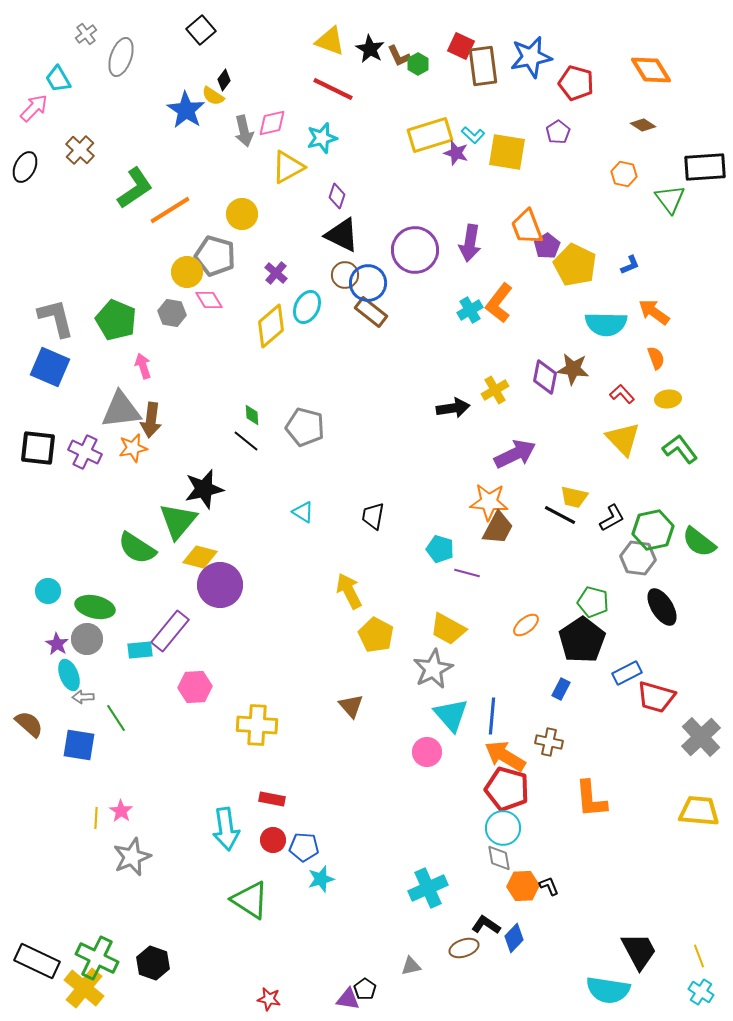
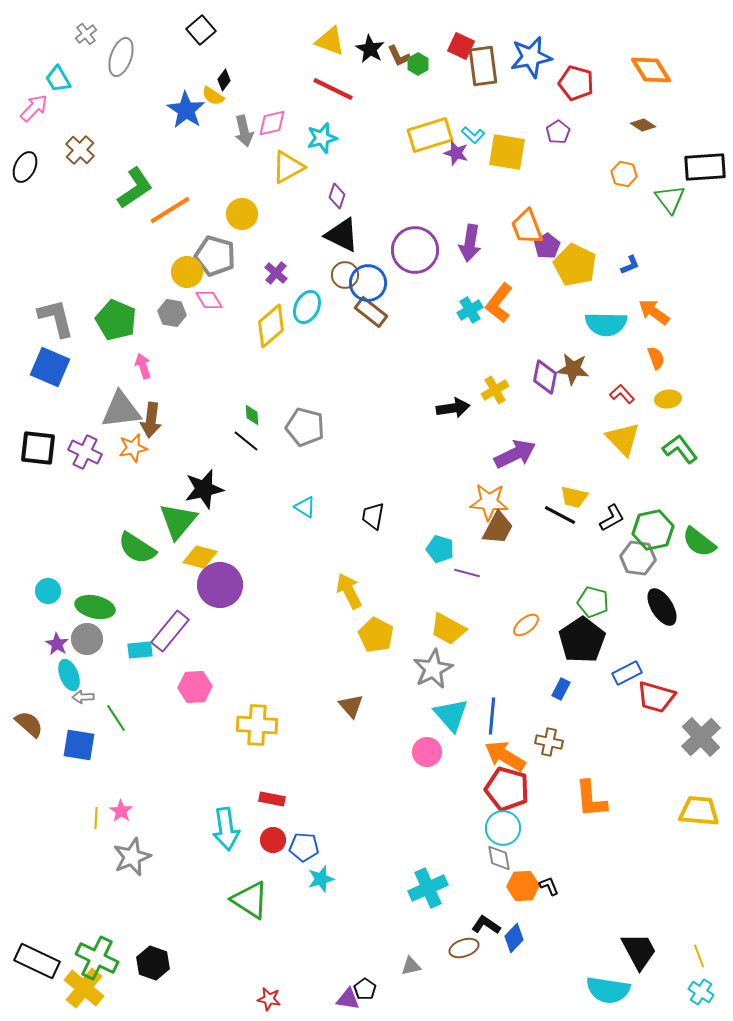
cyan triangle at (303, 512): moved 2 px right, 5 px up
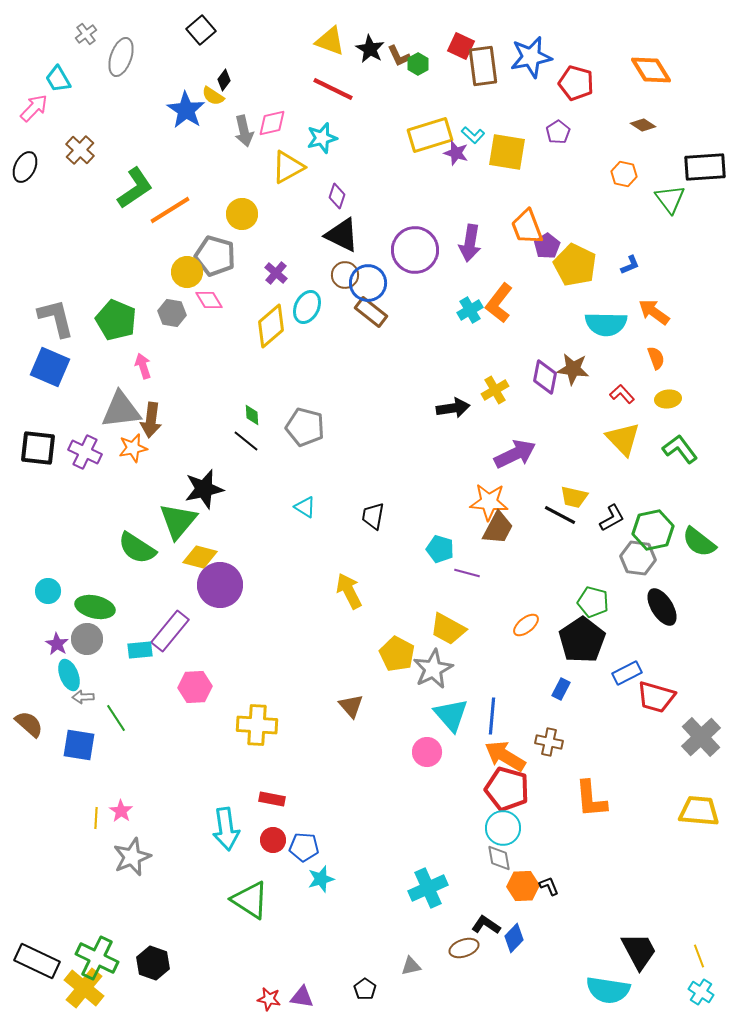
yellow pentagon at (376, 635): moved 21 px right, 19 px down
purple triangle at (348, 999): moved 46 px left, 2 px up
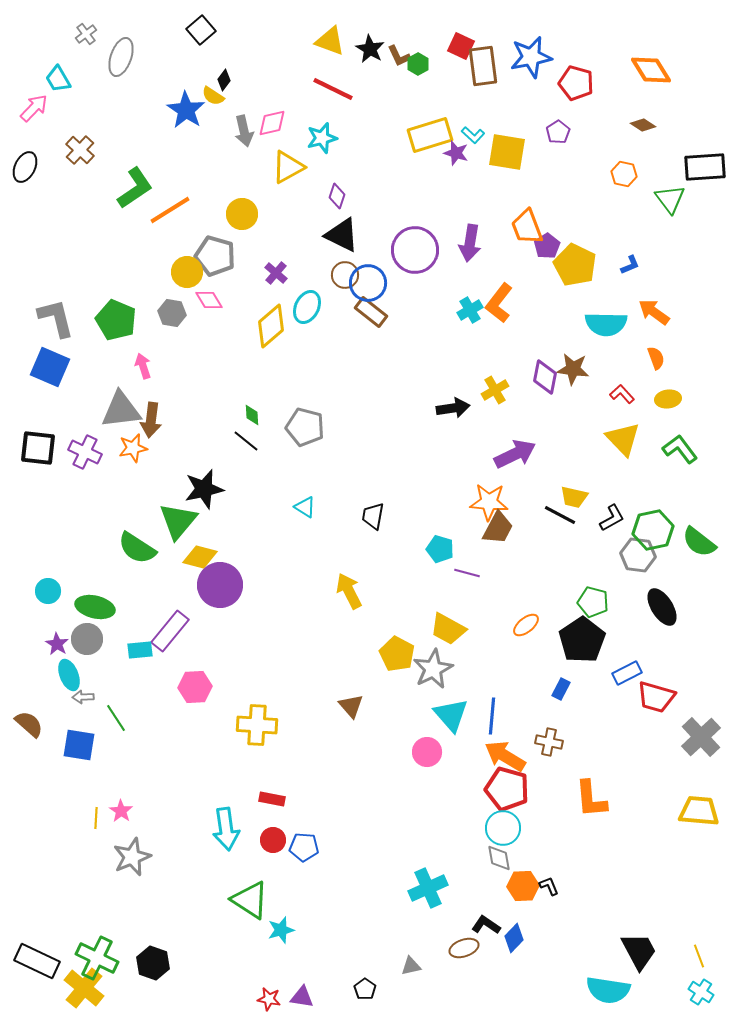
gray hexagon at (638, 558): moved 3 px up
cyan star at (321, 879): moved 40 px left, 51 px down
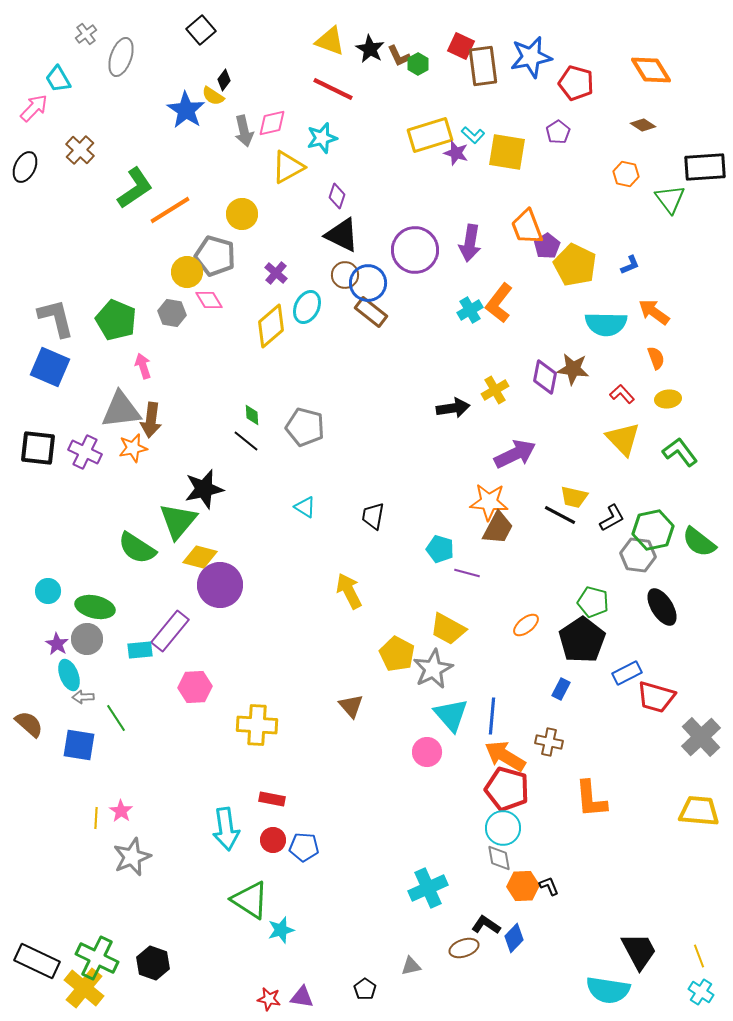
orange hexagon at (624, 174): moved 2 px right
green L-shape at (680, 449): moved 3 px down
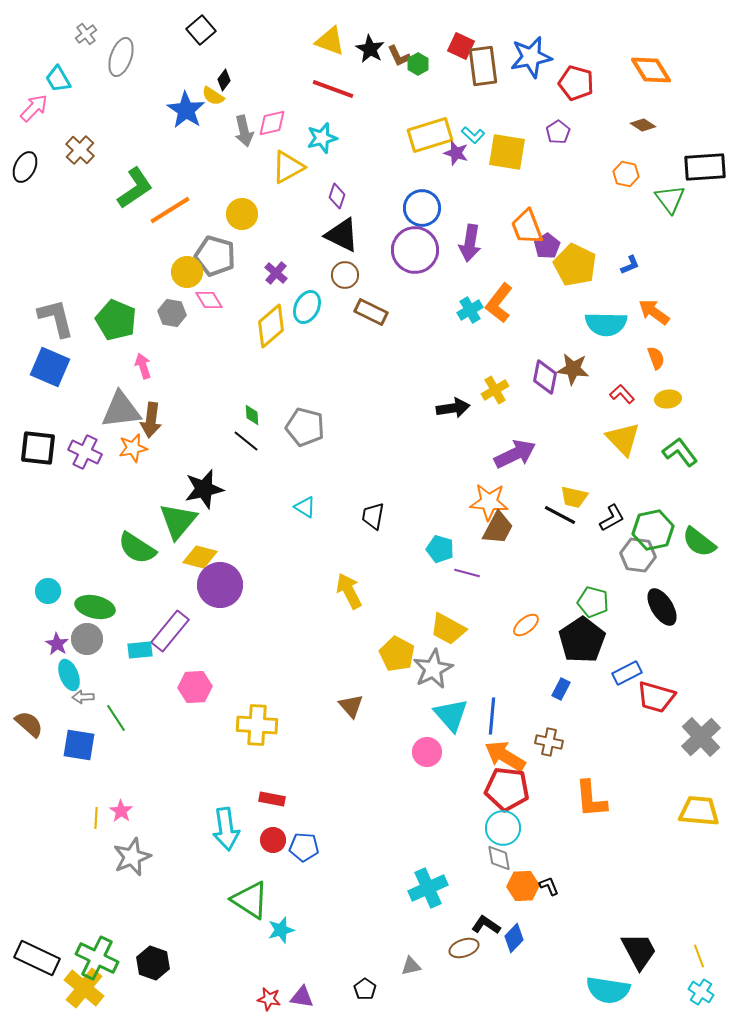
red line at (333, 89): rotated 6 degrees counterclockwise
blue circle at (368, 283): moved 54 px right, 75 px up
brown rectangle at (371, 312): rotated 12 degrees counterclockwise
red pentagon at (507, 789): rotated 9 degrees counterclockwise
black rectangle at (37, 961): moved 3 px up
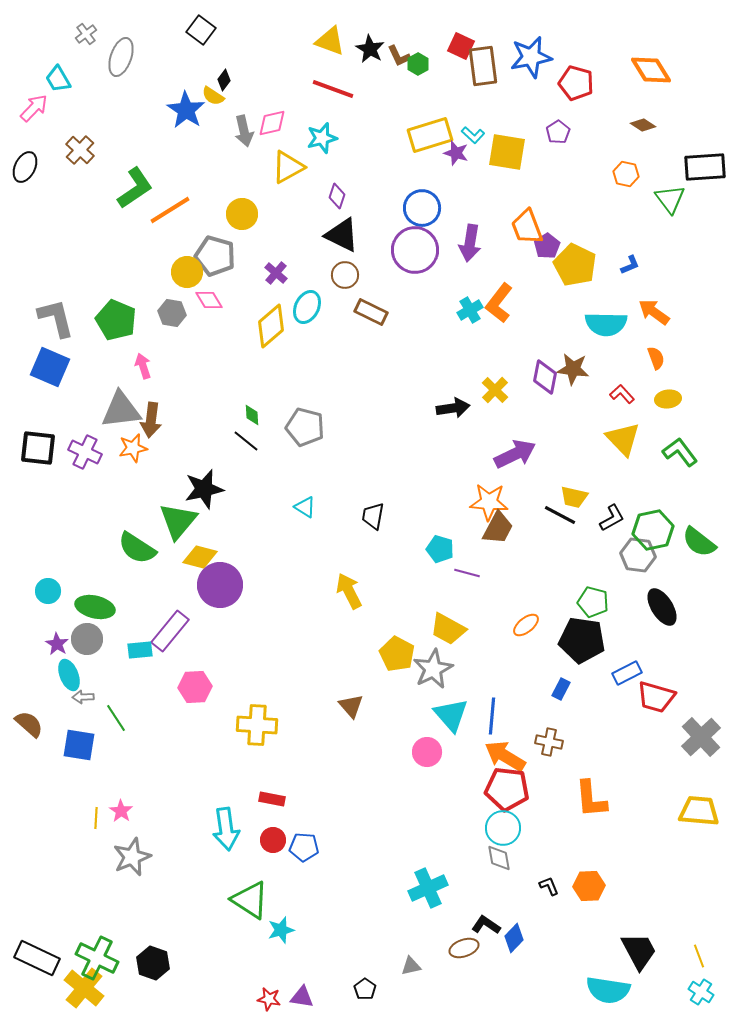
black square at (201, 30): rotated 12 degrees counterclockwise
yellow cross at (495, 390): rotated 16 degrees counterclockwise
black pentagon at (582, 640): rotated 30 degrees counterclockwise
orange hexagon at (523, 886): moved 66 px right
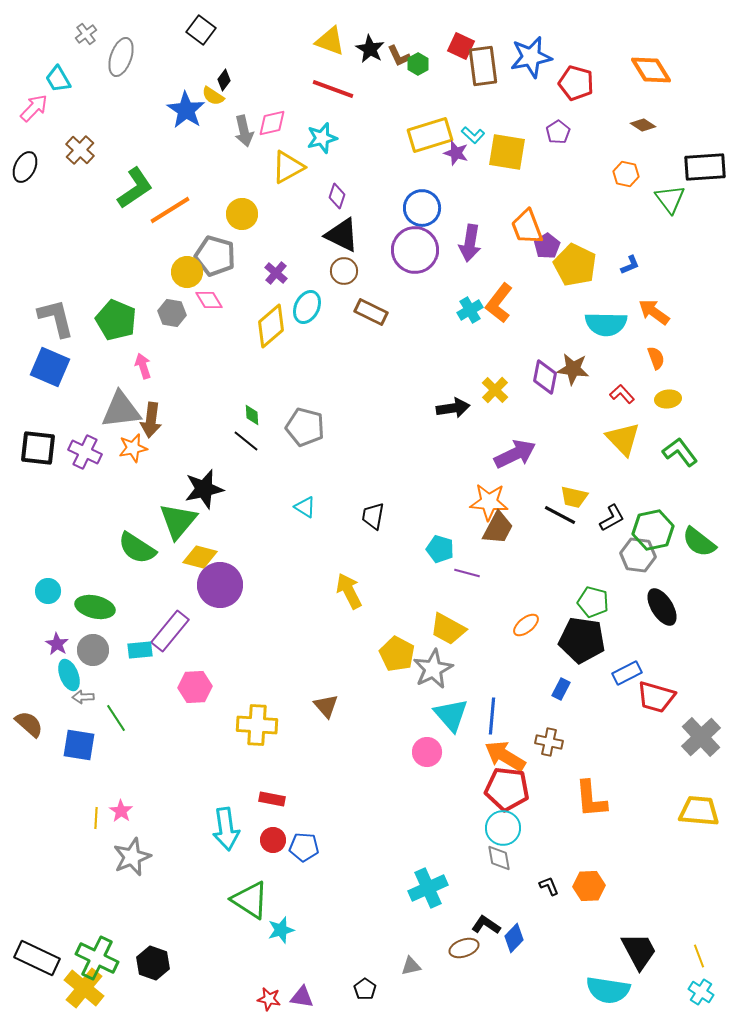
brown circle at (345, 275): moved 1 px left, 4 px up
gray circle at (87, 639): moved 6 px right, 11 px down
brown triangle at (351, 706): moved 25 px left
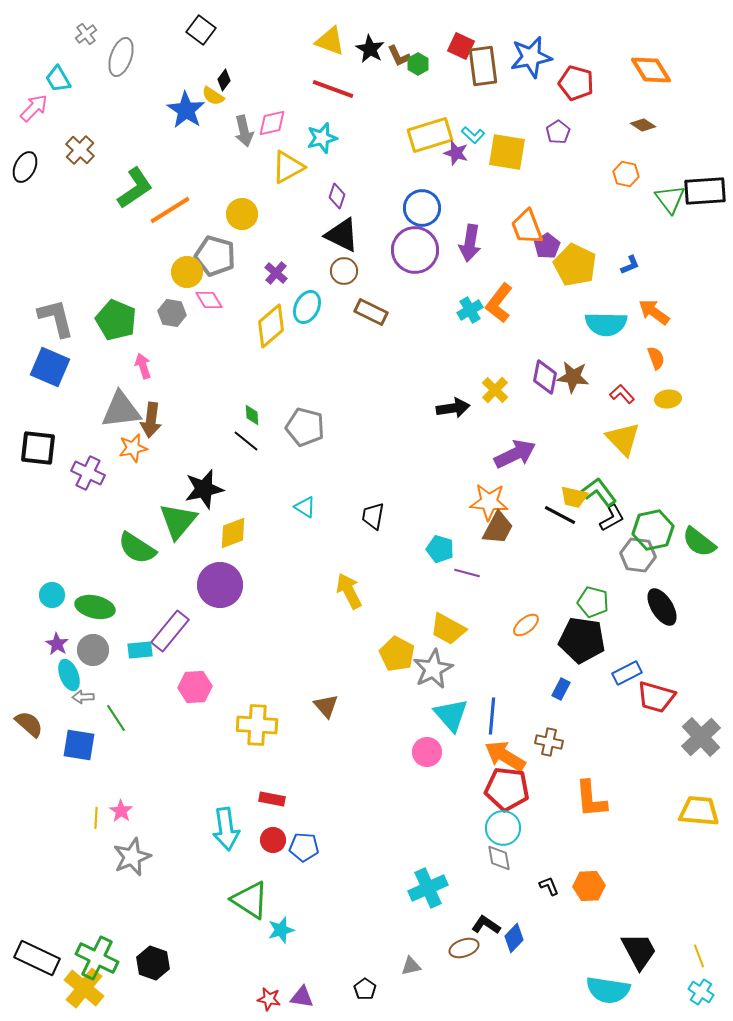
black rectangle at (705, 167): moved 24 px down
brown star at (573, 369): moved 8 px down
purple cross at (85, 452): moved 3 px right, 21 px down
green L-shape at (680, 452): moved 81 px left, 40 px down
yellow diamond at (200, 557): moved 33 px right, 24 px up; rotated 36 degrees counterclockwise
cyan circle at (48, 591): moved 4 px right, 4 px down
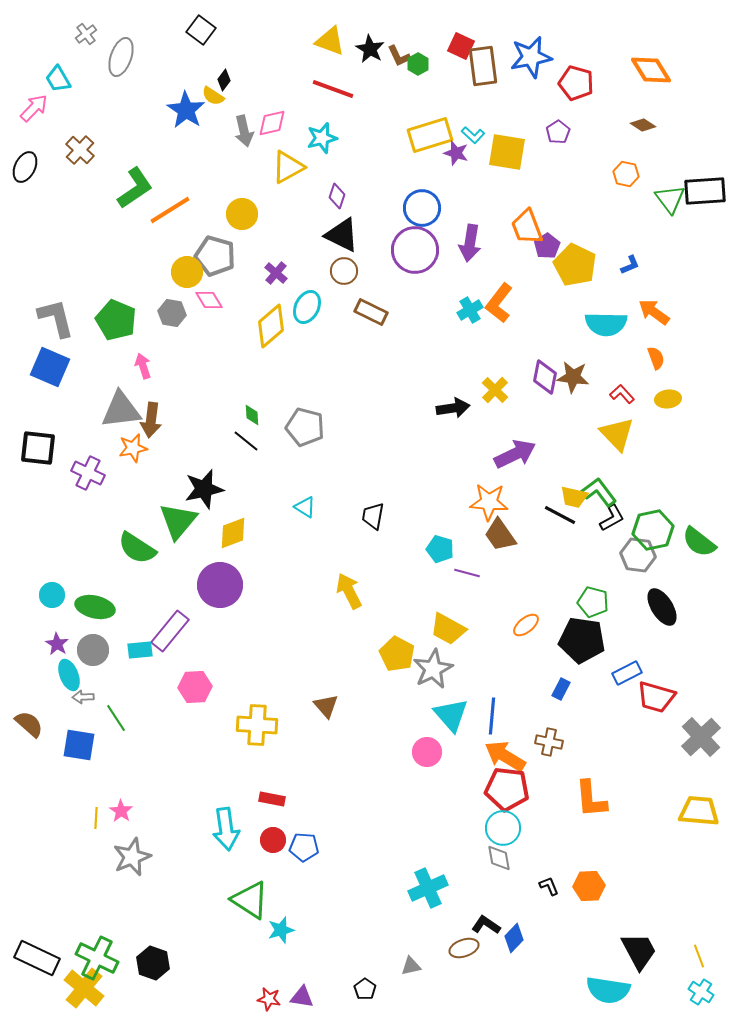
yellow triangle at (623, 439): moved 6 px left, 5 px up
brown trapezoid at (498, 528): moved 2 px right, 7 px down; rotated 117 degrees clockwise
